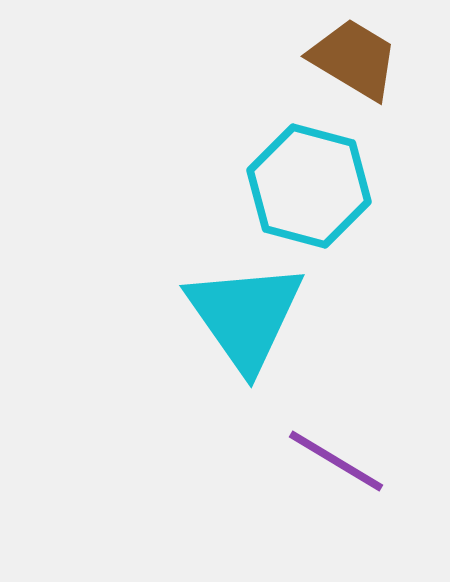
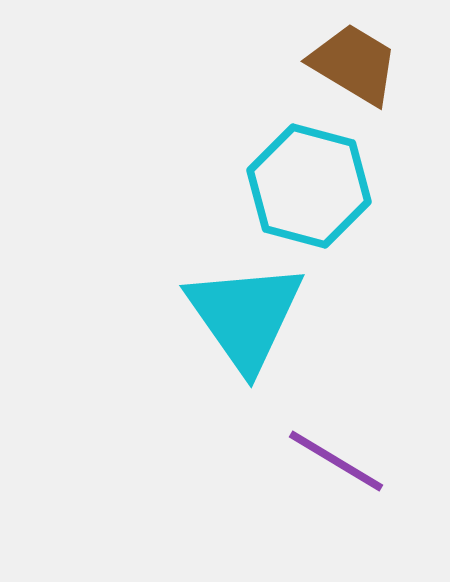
brown trapezoid: moved 5 px down
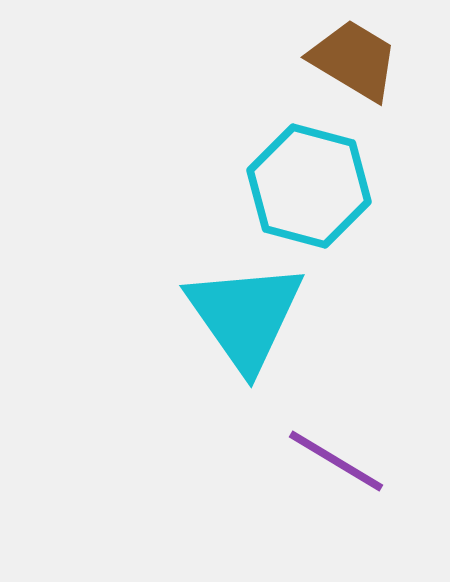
brown trapezoid: moved 4 px up
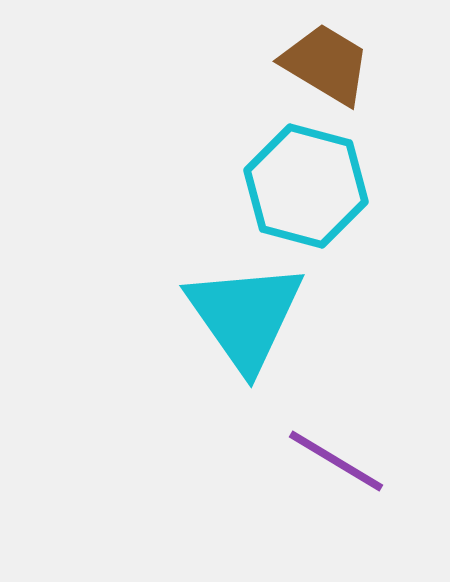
brown trapezoid: moved 28 px left, 4 px down
cyan hexagon: moved 3 px left
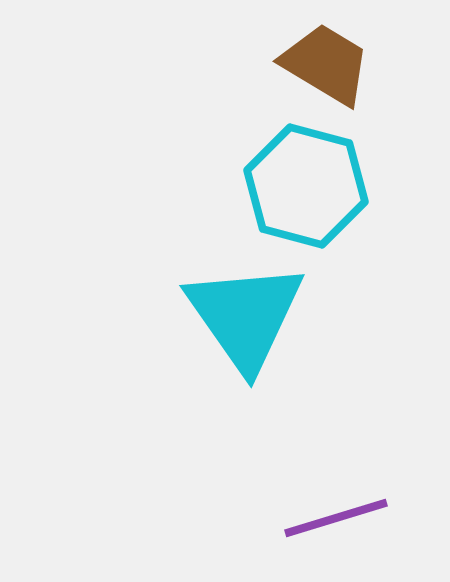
purple line: moved 57 px down; rotated 48 degrees counterclockwise
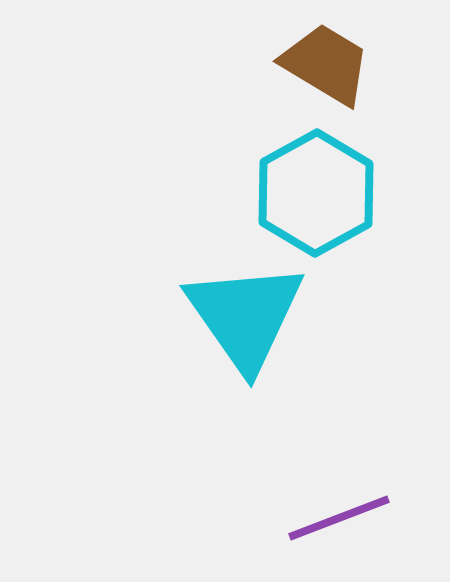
cyan hexagon: moved 10 px right, 7 px down; rotated 16 degrees clockwise
purple line: moved 3 px right; rotated 4 degrees counterclockwise
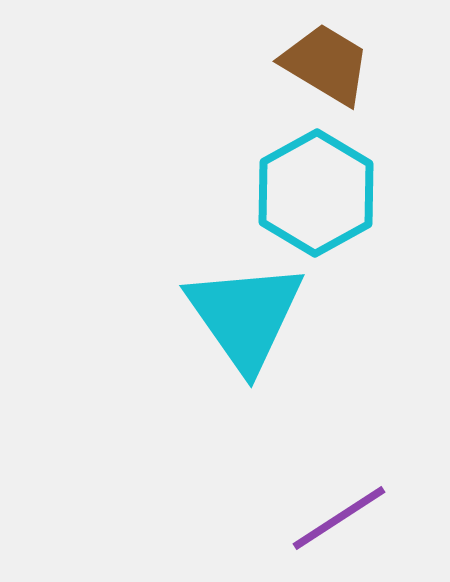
purple line: rotated 12 degrees counterclockwise
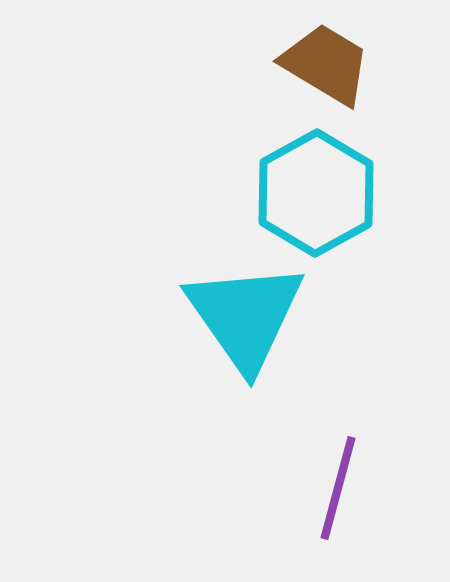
purple line: moved 1 px left, 30 px up; rotated 42 degrees counterclockwise
